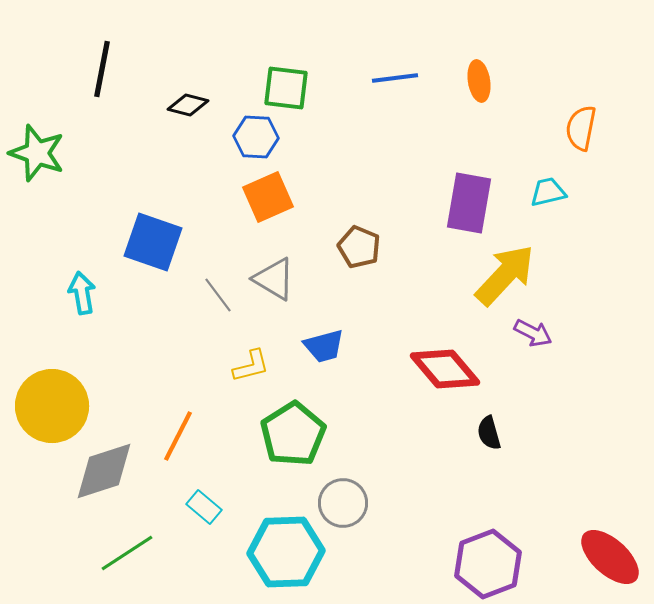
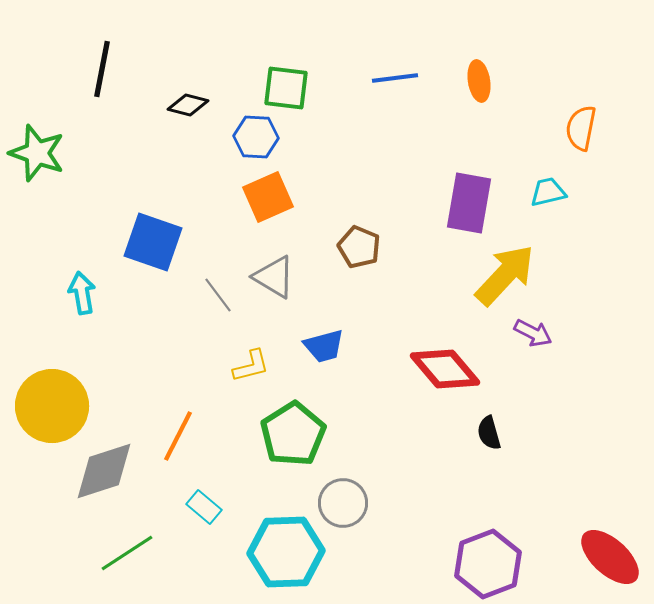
gray triangle: moved 2 px up
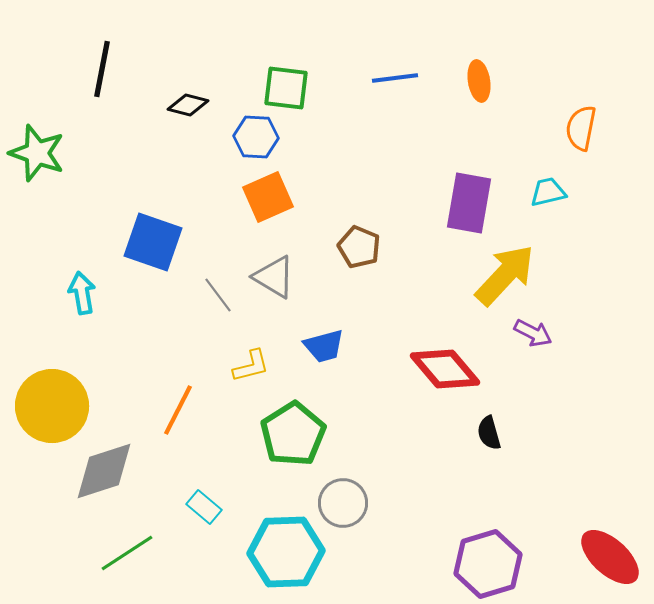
orange line: moved 26 px up
purple hexagon: rotated 4 degrees clockwise
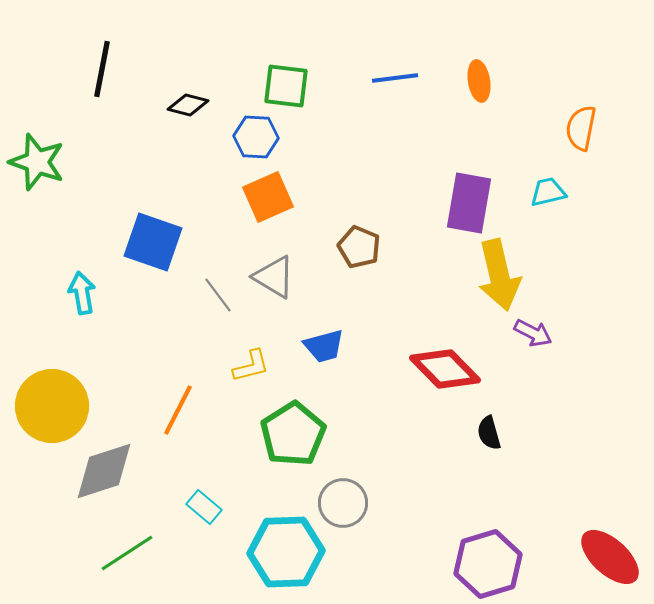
green square: moved 2 px up
green star: moved 9 px down
yellow arrow: moved 6 px left; rotated 124 degrees clockwise
red diamond: rotated 4 degrees counterclockwise
